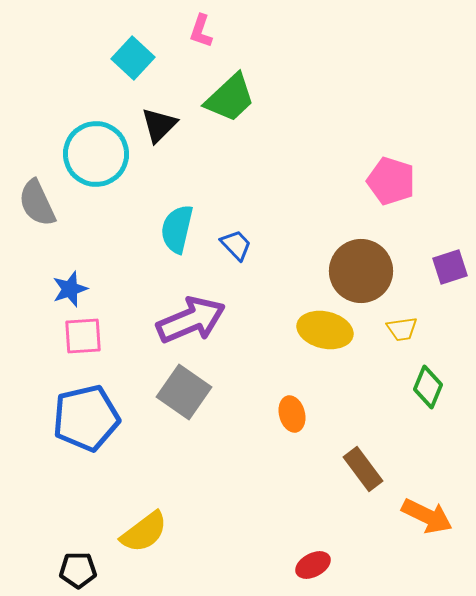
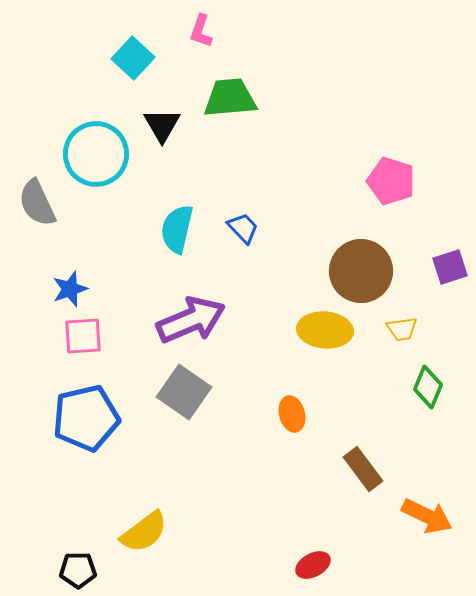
green trapezoid: rotated 142 degrees counterclockwise
black triangle: moved 3 px right; rotated 15 degrees counterclockwise
blue trapezoid: moved 7 px right, 17 px up
yellow ellipse: rotated 8 degrees counterclockwise
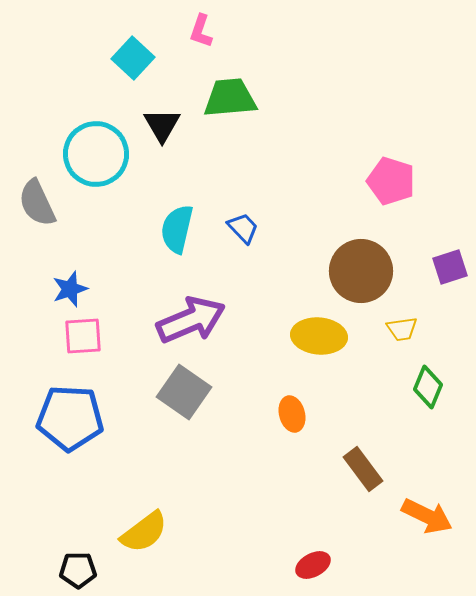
yellow ellipse: moved 6 px left, 6 px down
blue pentagon: moved 16 px left; rotated 16 degrees clockwise
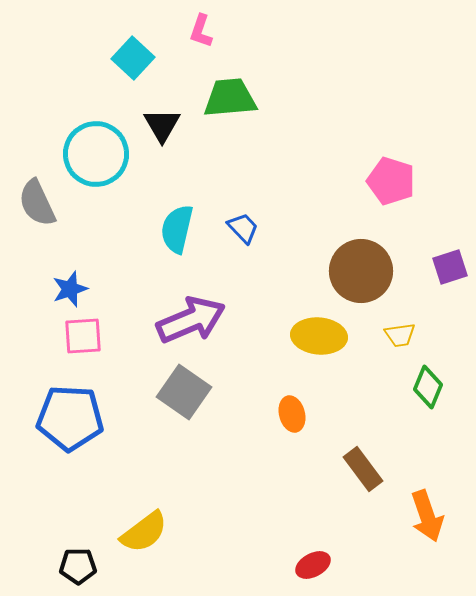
yellow trapezoid: moved 2 px left, 6 px down
orange arrow: rotated 45 degrees clockwise
black pentagon: moved 4 px up
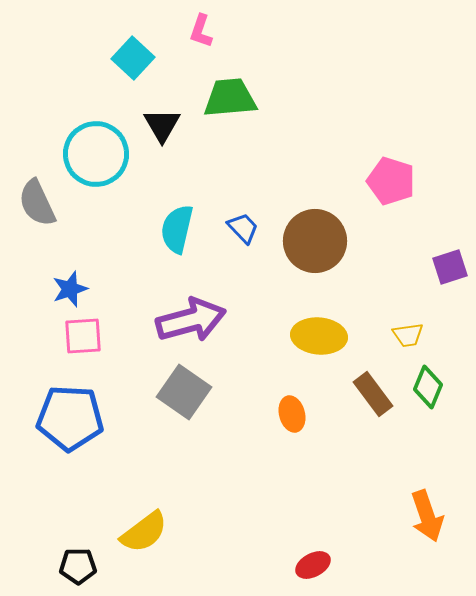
brown circle: moved 46 px left, 30 px up
purple arrow: rotated 8 degrees clockwise
yellow trapezoid: moved 8 px right
brown rectangle: moved 10 px right, 75 px up
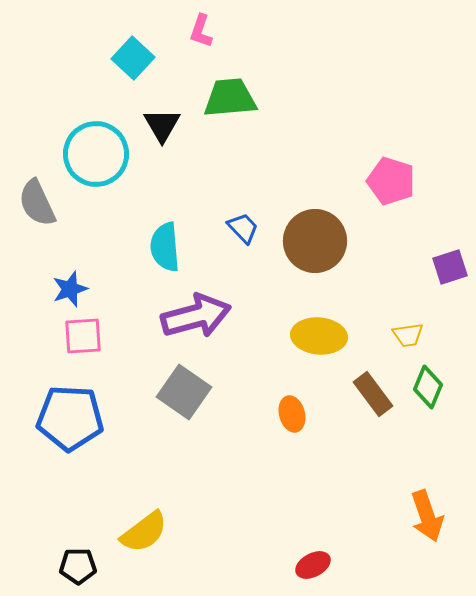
cyan semicircle: moved 12 px left, 18 px down; rotated 18 degrees counterclockwise
purple arrow: moved 5 px right, 4 px up
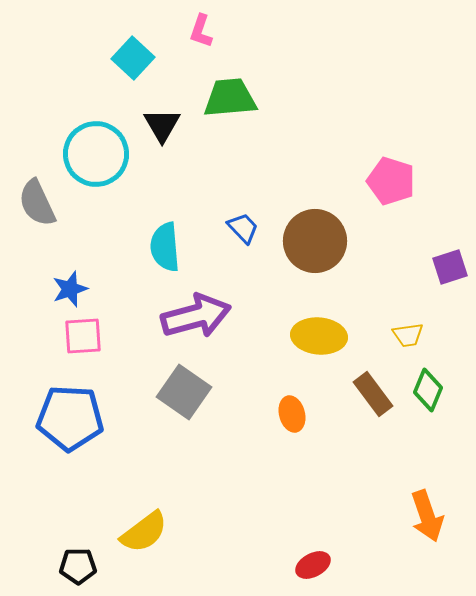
green diamond: moved 3 px down
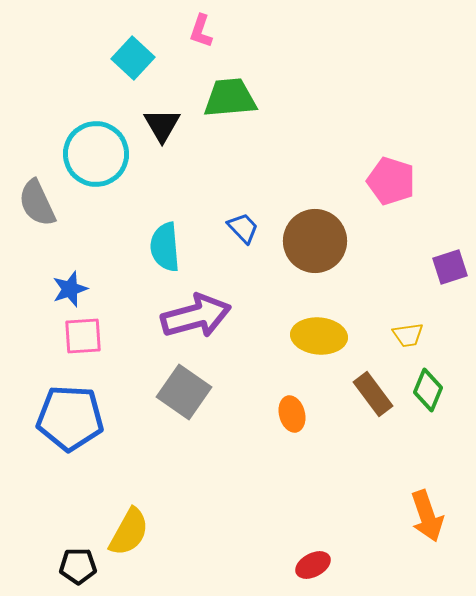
yellow semicircle: moved 15 px left; rotated 24 degrees counterclockwise
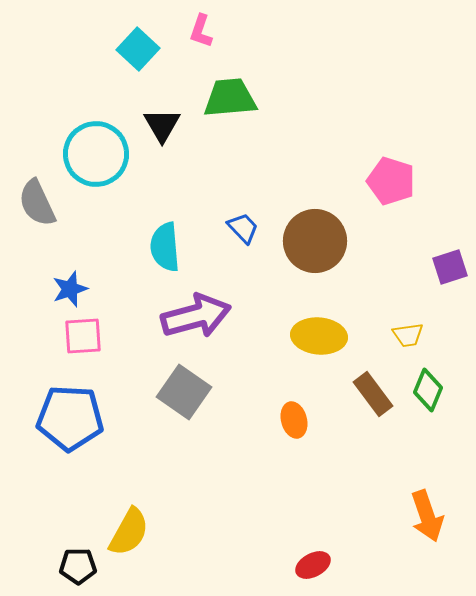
cyan square: moved 5 px right, 9 px up
orange ellipse: moved 2 px right, 6 px down
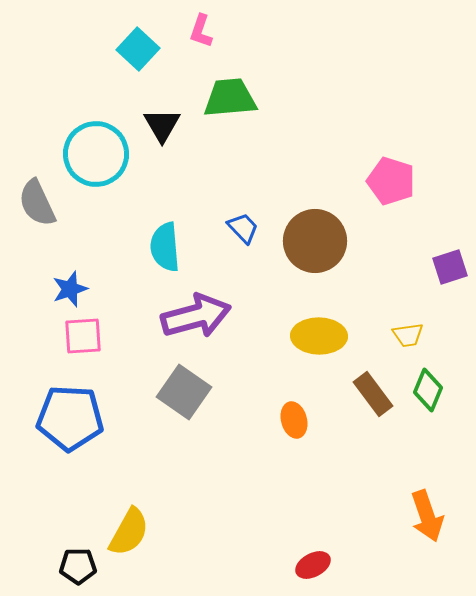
yellow ellipse: rotated 4 degrees counterclockwise
